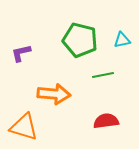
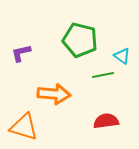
cyan triangle: moved 16 px down; rotated 48 degrees clockwise
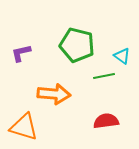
green pentagon: moved 3 px left, 5 px down
green line: moved 1 px right, 1 px down
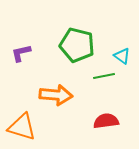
orange arrow: moved 2 px right, 1 px down
orange triangle: moved 2 px left
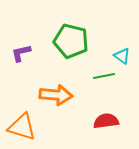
green pentagon: moved 6 px left, 4 px up
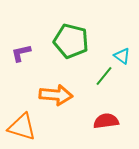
green line: rotated 40 degrees counterclockwise
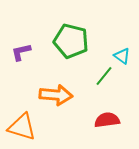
purple L-shape: moved 1 px up
red semicircle: moved 1 px right, 1 px up
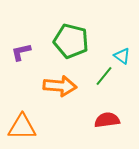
orange arrow: moved 4 px right, 9 px up
orange triangle: rotated 16 degrees counterclockwise
